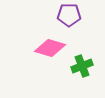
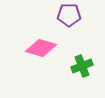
pink diamond: moved 9 px left
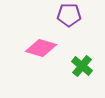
green cross: rotated 30 degrees counterclockwise
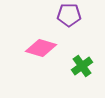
green cross: rotated 15 degrees clockwise
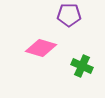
green cross: rotated 30 degrees counterclockwise
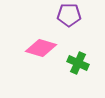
green cross: moved 4 px left, 3 px up
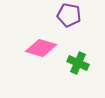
purple pentagon: rotated 10 degrees clockwise
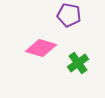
green cross: rotated 30 degrees clockwise
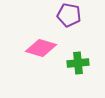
green cross: rotated 30 degrees clockwise
